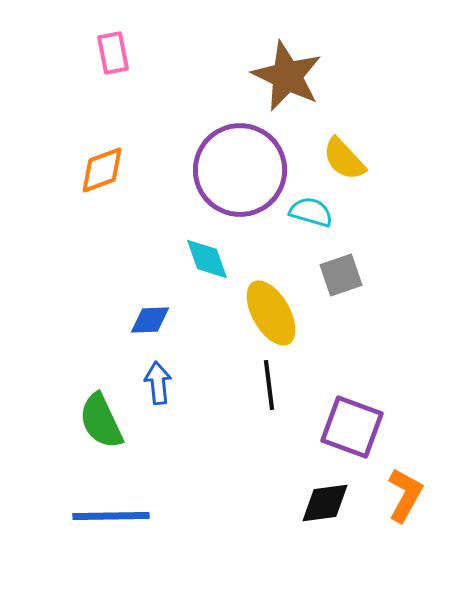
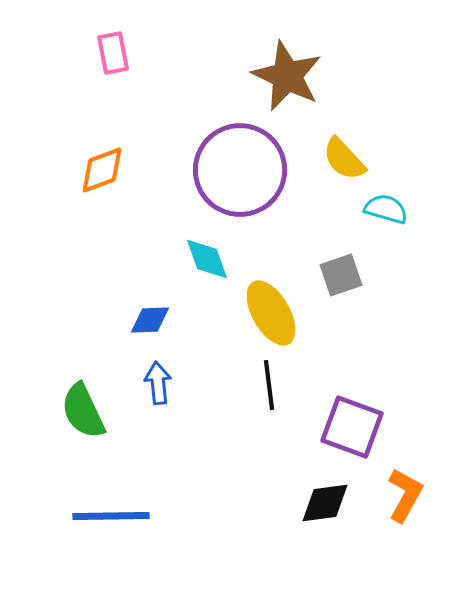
cyan semicircle: moved 75 px right, 3 px up
green semicircle: moved 18 px left, 10 px up
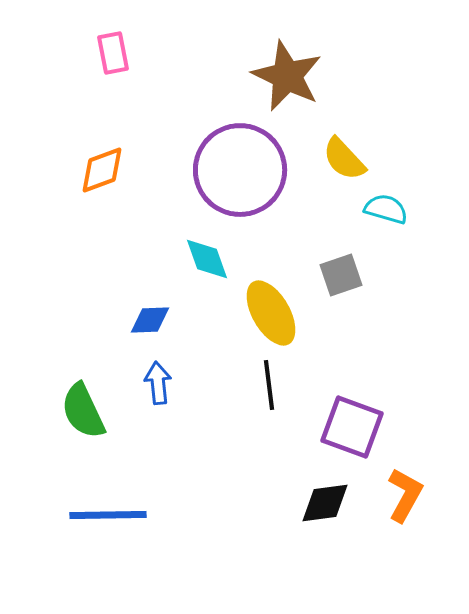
blue line: moved 3 px left, 1 px up
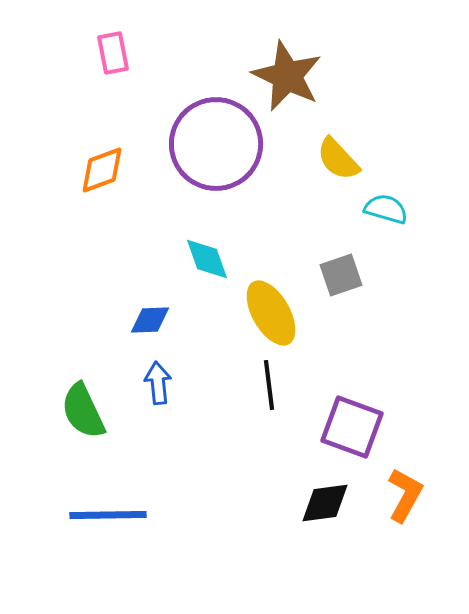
yellow semicircle: moved 6 px left
purple circle: moved 24 px left, 26 px up
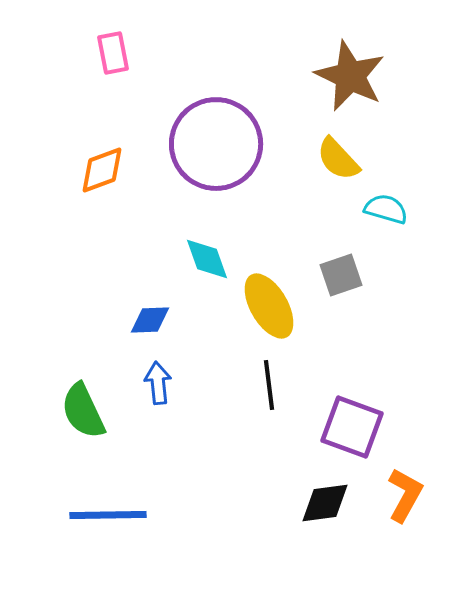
brown star: moved 63 px right
yellow ellipse: moved 2 px left, 7 px up
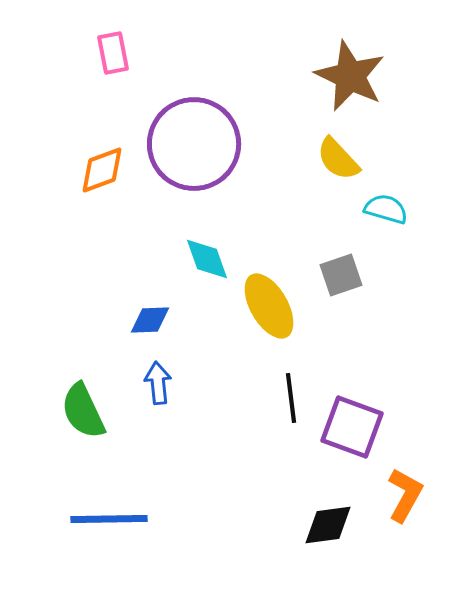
purple circle: moved 22 px left
black line: moved 22 px right, 13 px down
black diamond: moved 3 px right, 22 px down
blue line: moved 1 px right, 4 px down
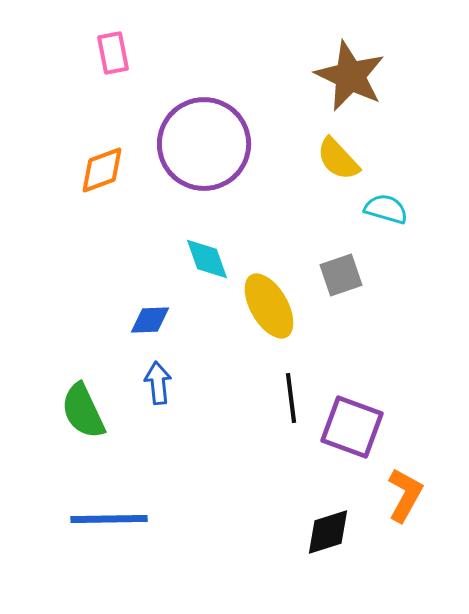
purple circle: moved 10 px right
black diamond: moved 7 px down; rotated 10 degrees counterclockwise
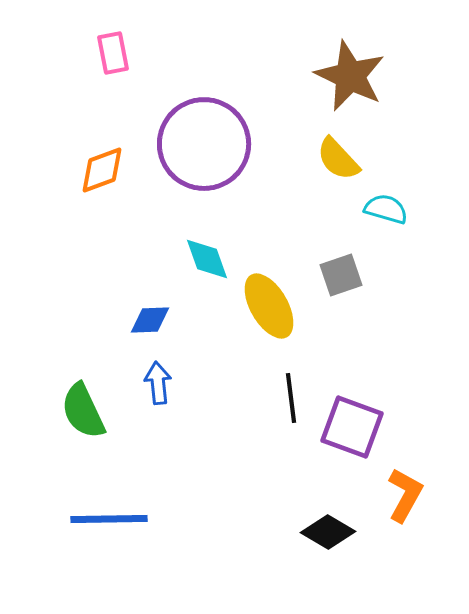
black diamond: rotated 48 degrees clockwise
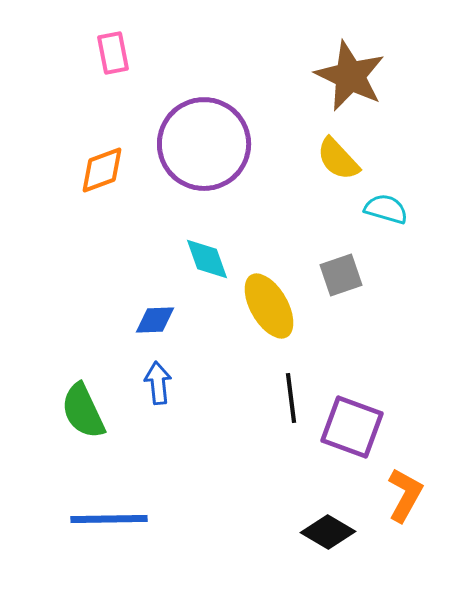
blue diamond: moved 5 px right
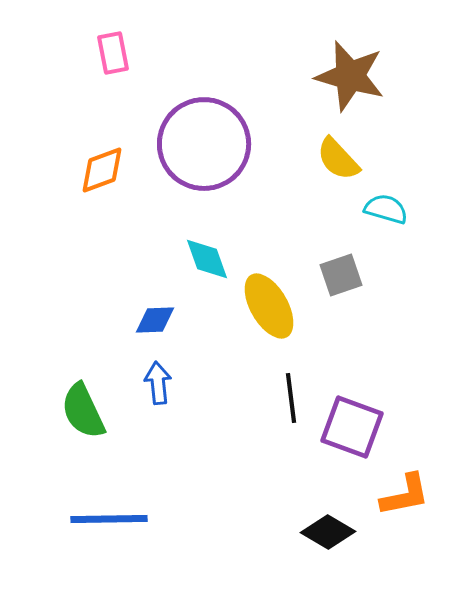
brown star: rotated 10 degrees counterclockwise
orange L-shape: rotated 50 degrees clockwise
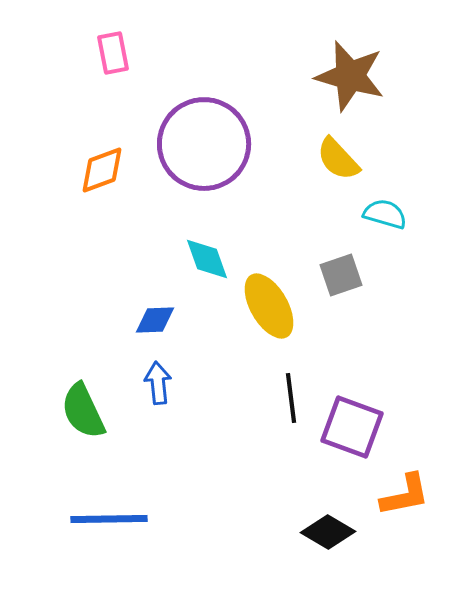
cyan semicircle: moved 1 px left, 5 px down
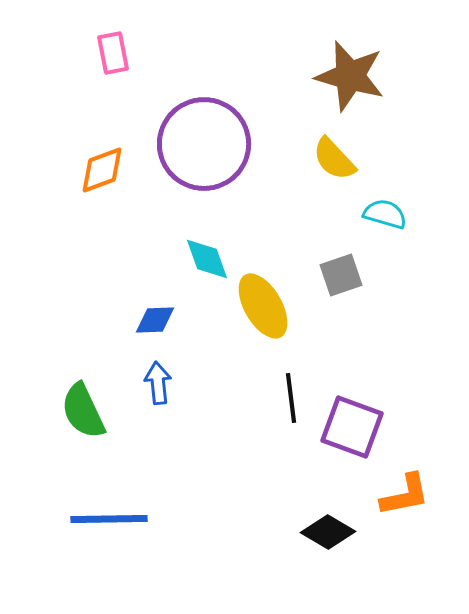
yellow semicircle: moved 4 px left
yellow ellipse: moved 6 px left
